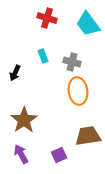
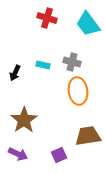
cyan rectangle: moved 9 px down; rotated 56 degrees counterclockwise
purple arrow: moved 3 px left; rotated 144 degrees clockwise
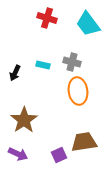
brown trapezoid: moved 4 px left, 6 px down
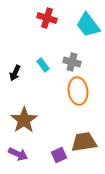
cyan trapezoid: moved 1 px down
cyan rectangle: rotated 40 degrees clockwise
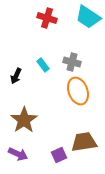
cyan trapezoid: moved 8 px up; rotated 20 degrees counterclockwise
black arrow: moved 1 px right, 3 px down
orange ellipse: rotated 12 degrees counterclockwise
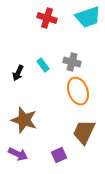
cyan trapezoid: rotated 52 degrees counterclockwise
black arrow: moved 2 px right, 3 px up
brown star: rotated 20 degrees counterclockwise
brown trapezoid: moved 10 px up; rotated 56 degrees counterclockwise
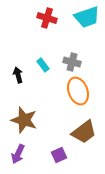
cyan trapezoid: moved 1 px left
black arrow: moved 2 px down; rotated 140 degrees clockwise
brown trapezoid: rotated 152 degrees counterclockwise
purple arrow: rotated 90 degrees clockwise
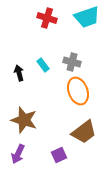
black arrow: moved 1 px right, 2 px up
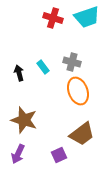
red cross: moved 6 px right
cyan rectangle: moved 2 px down
brown trapezoid: moved 2 px left, 2 px down
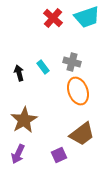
red cross: rotated 24 degrees clockwise
brown star: rotated 24 degrees clockwise
